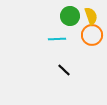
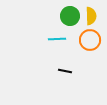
yellow semicircle: rotated 18 degrees clockwise
orange circle: moved 2 px left, 5 px down
black line: moved 1 px right, 1 px down; rotated 32 degrees counterclockwise
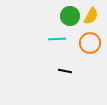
yellow semicircle: rotated 30 degrees clockwise
orange circle: moved 3 px down
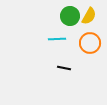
yellow semicircle: moved 2 px left
black line: moved 1 px left, 3 px up
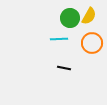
green circle: moved 2 px down
cyan line: moved 2 px right
orange circle: moved 2 px right
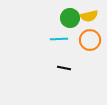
yellow semicircle: rotated 48 degrees clockwise
orange circle: moved 2 px left, 3 px up
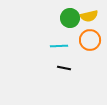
cyan line: moved 7 px down
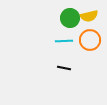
cyan line: moved 5 px right, 5 px up
